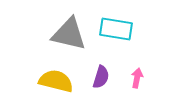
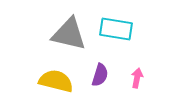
purple semicircle: moved 1 px left, 2 px up
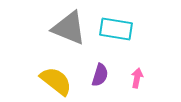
gray triangle: moved 6 px up; rotated 9 degrees clockwise
yellow semicircle: rotated 24 degrees clockwise
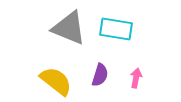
pink arrow: moved 1 px left
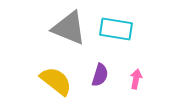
pink arrow: moved 1 px down
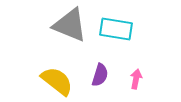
gray triangle: moved 1 px right, 3 px up
yellow semicircle: moved 1 px right
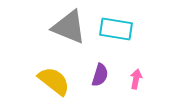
gray triangle: moved 1 px left, 2 px down
yellow semicircle: moved 3 px left
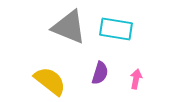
purple semicircle: moved 2 px up
yellow semicircle: moved 4 px left
